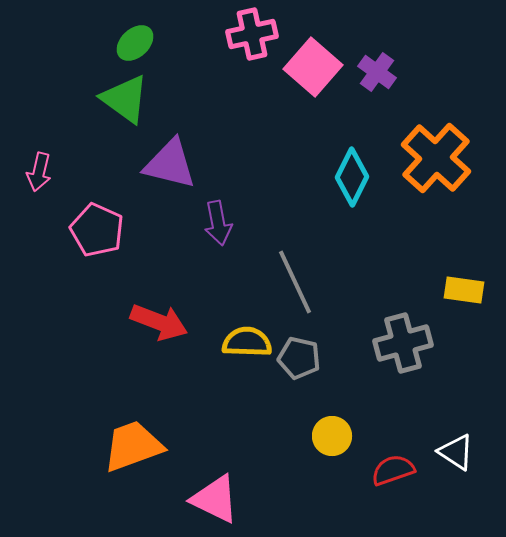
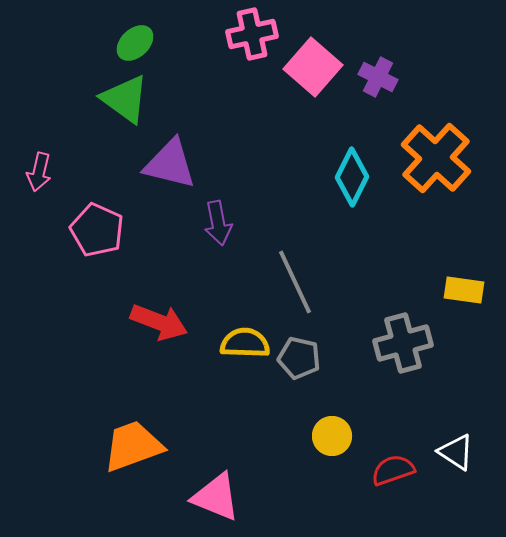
purple cross: moved 1 px right, 5 px down; rotated 9 degrees counterclockwise
yellow semicircle: moved 2 px left, 1 px down
pink triangle: moved 1 px right, 2 px up; rotated 4 degrees counterclockwise
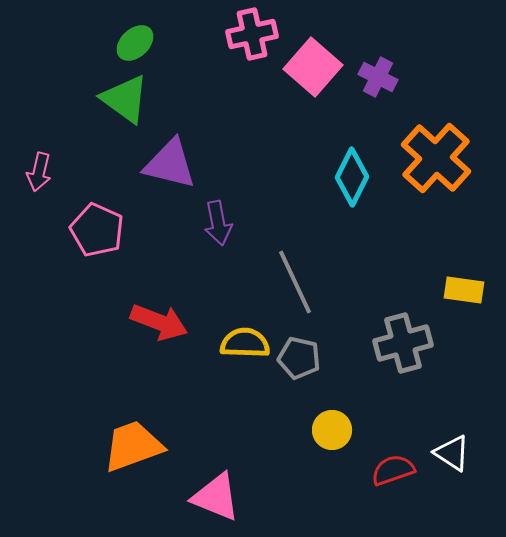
yellow circle: moved 6 px up
white triangle: moved 4 px left, 1 px down
